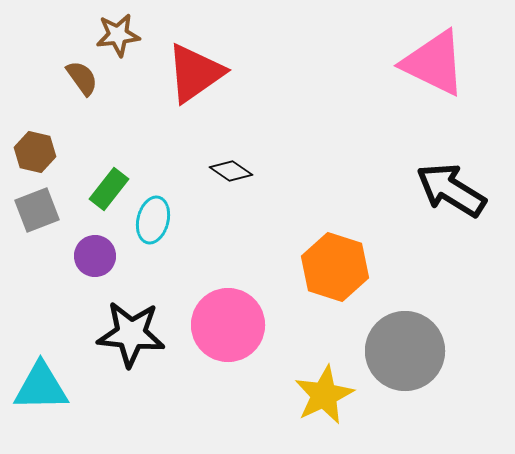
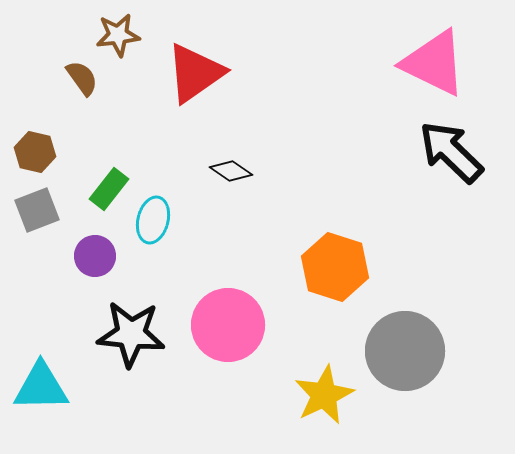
black arrow: moved 38 px up; rotated 12 degrees clockwise
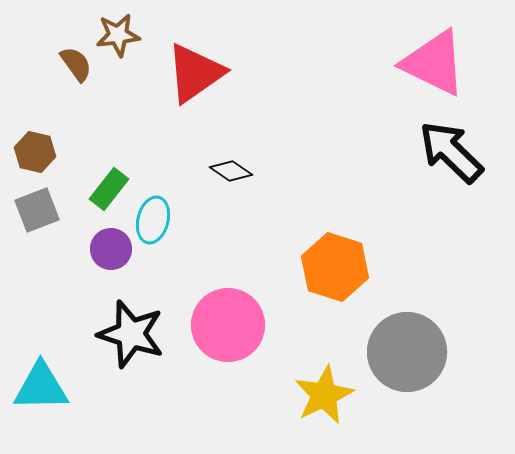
brown semicircle: moved 6 px left, 14 px up
purple circle: moved 16 px right, 7 px up
black star: rotated 12 degrees clockwise
gray circle: moved 2 px right, 1 px down
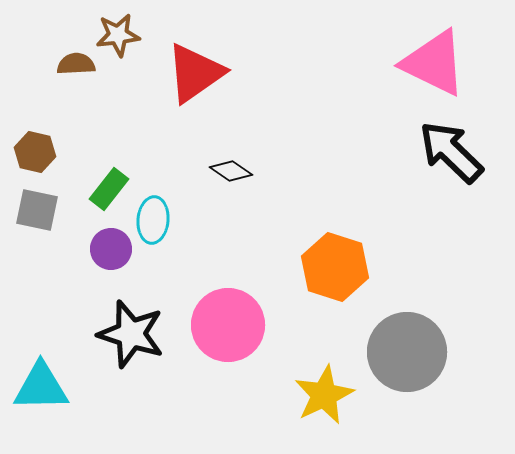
brown semicircle: rotated 57 degrees counterclockwise
gray square: rotated 33 degrees clockwise
cyan ellipse: rotated 9 degrees counterclockwise
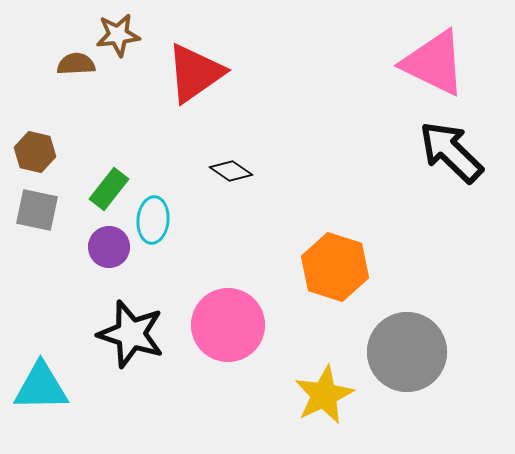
purple circle: moved 2 px left, 2 px up
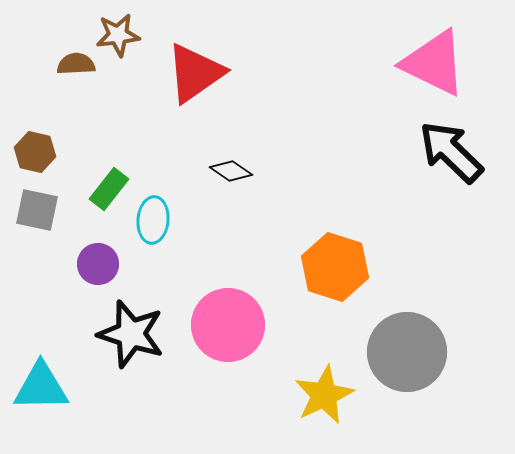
purple circle: moved 11 px left, 17 px down
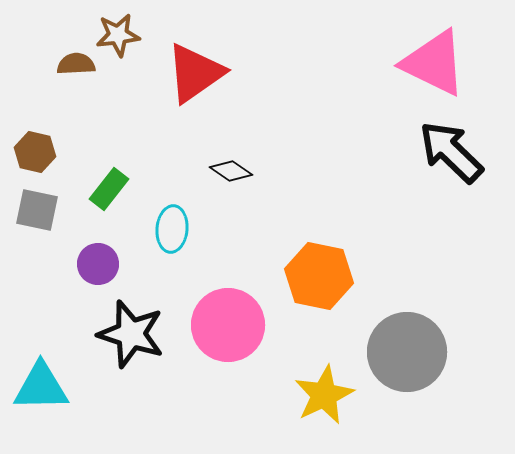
cyan ellipse: moved 19 px right, 9 px down
orange hexagon: moved 16 px left, 9 px down; rotated 6 degrees counterclockwise
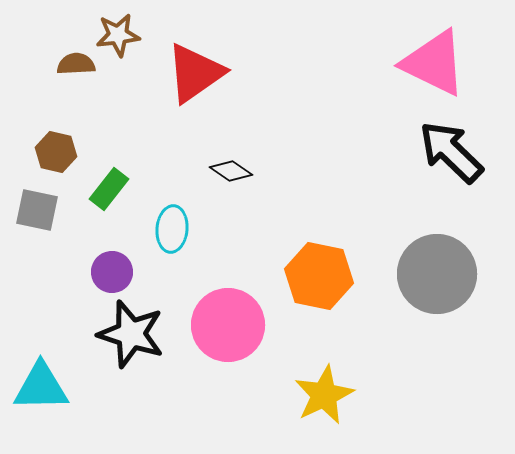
brown hexagon: moved 21 px right
purple circle: moved 14 px right, 8 px down
gray circle: moved 30 px right, 78 px up
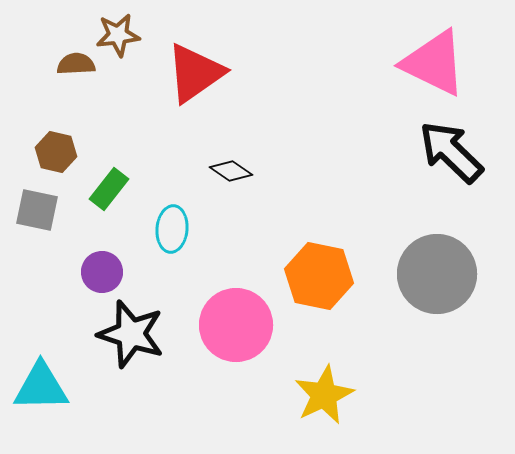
purple circle: moved 10 px left
pink circle: moved 8 px right
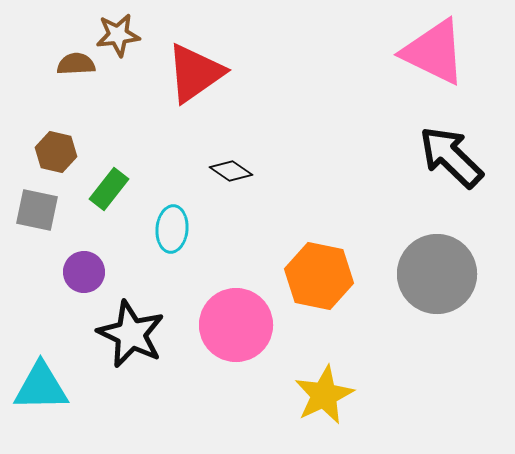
pink triangle: moved 11 px up
black arrow: moved 5 px down
purple circle: moved 18 px left
black star: rotated 8 degrees clockwise
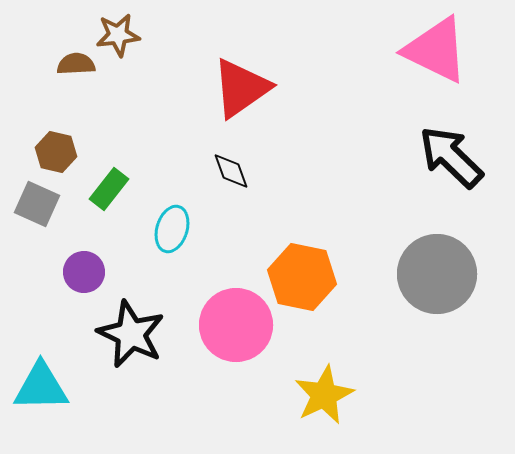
pink triangle: moved 2 px right, 2 px up
red triangle: moved 46 px right, 15 px down
black diamond: rotated 36 degrees clockwise
gray square: moved 6 px up; rotated 12 degrees clockwise
cyan ellipse: rotated 12 degrees clockwise
orange hexagon: moved 17 px left, 1 px down
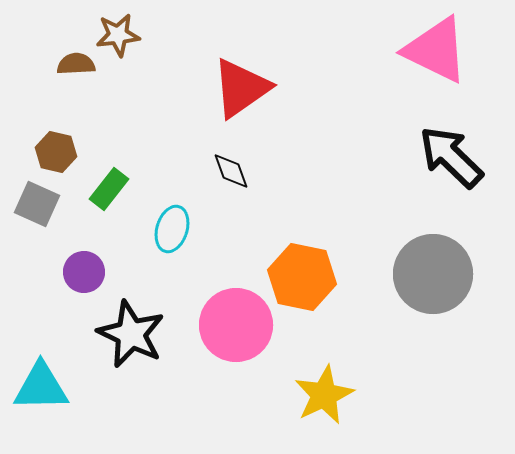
gray circle: moved 4 px left
